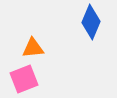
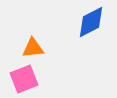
blue diamond: rotated 40 degrees clockwise
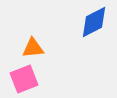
blue diamond: moved 3 px right
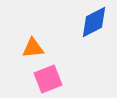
pink square: moved 24 px right
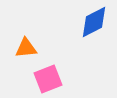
orange triangle: moved 7 px left
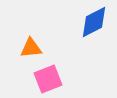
orange triangle: moved 5 px right
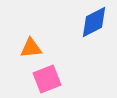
pink square: moved 1 px left
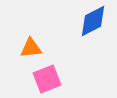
blue diamond: moved 1 px left, 1 px up
